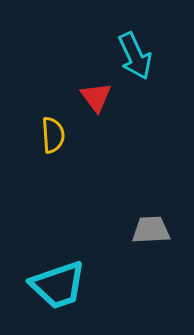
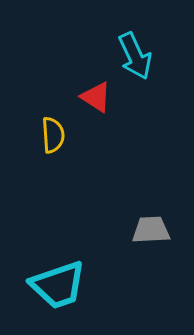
red triangle: rotated 20 degrees counterclockwise
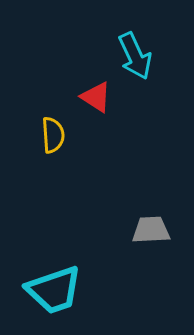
cyan trapezoid: moved 4 px left, 5 px down
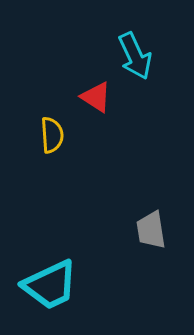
yellow semicircle: moved 1 px left
gray trapezoid: rotated 96 degrees counterclockwise
cyan trapezoid: moved 4 px left, 5 px up; rotated 6 degrees counterclockwise
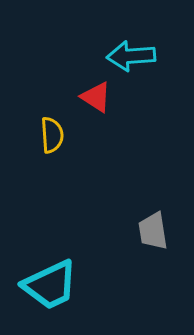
cyan arrow: moved 4 px left; rotated 111 degrees clockwise
gray trapezoid: moved 2 px right, 1 px down
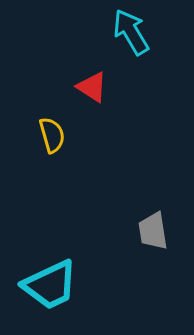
cyan arrow: moved 24 px up; rotated 63 degrees clockwise
red triangle: moved 4 px left, 10 px up
yellow semicircle: rotated 12 degrees counterclockwise
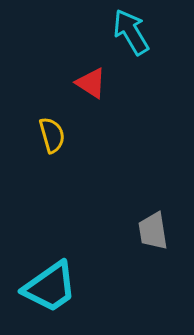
red triangle: moved 1 px left, 4 px up
cyan trapezoid: moved 2 px down; rotated 10 degrees counterclockwise
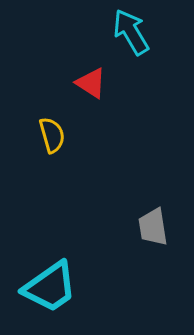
gray trapezoid: moved 4 px up
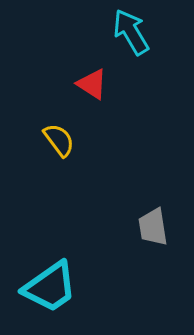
red triangle: moved 1 px right, 1 px down
yellow semicircle: moved 7 px right, 5 px down; rotated 21 degrees counterclockwise
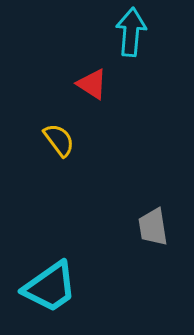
cyan arrow: rotated 36 degrees clockwise
